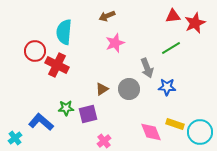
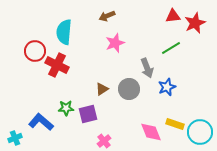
blue star: rotated 24 degrees counterclockwise
cyan cross: rotated 16 degrees clockwise
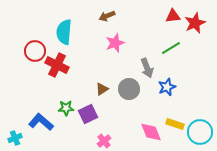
purple square: rotated 12 degrees counterclockwise
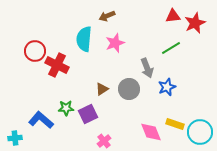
cyan semicircle: moved 20 px right, 7 px down
blue L-shape: moved 2 px up
cyan cross: rotated 16 degrees clockwise
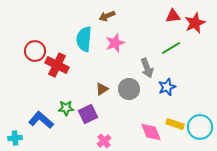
cyan circle: moved 5 px up
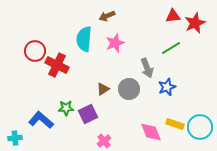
brown triangle: moved 1 px right
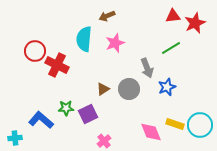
cyan circle: moved 2 px up
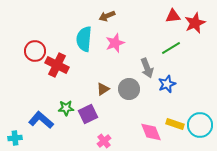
blue star: moved 3 px up
